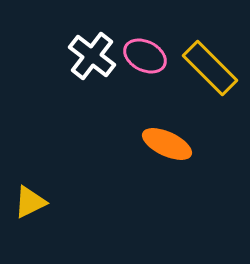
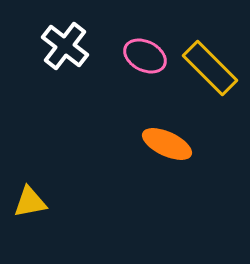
white cross: moved 27 px left, 10 px up
yellow triangle: rotated 15 degrees clockwise
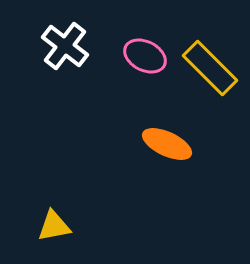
yellow triangle: moved 24 px right, 24 px down
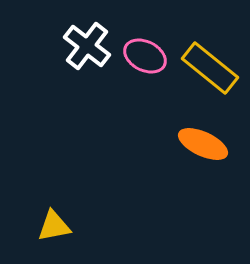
white cross: moved 22 px right
yellow rectangle: rotated 6 degrees counterclockwise
orange ellipse: moved 36 px right
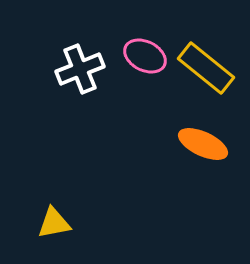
white cross: moved 7 px left, 23 px down; rotated 30 degrees clockwise
yellow rectangle: moved 4 px left
yellow triangle: moved 3 px up
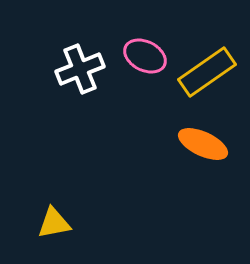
yellow rectangle: moved 1 px right, 4 px down; rotated 74 degrees counterclockwise
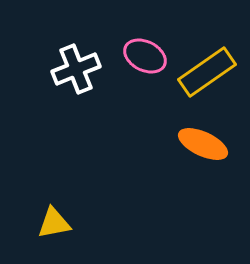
white cross: moved 4 px left
